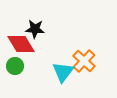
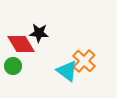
black star: moved 4 px right, 4 px down
green circle: moved 2 px left
cyan triangle: moved 4 px right, 1 px up; rotated 30 degrees counterclockwise
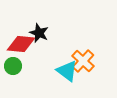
black star: rotated 18 degrees clockwise
red diamond: rotated 52 degrees counterclockwise
orange cross: moved 1 px left
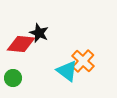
green circle: moved 12 px down
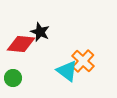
black star: moved 1 px right, 1 px up
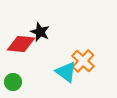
cyan triangle: moved 1 px left, 1 px down
green circle: moved 4 px down
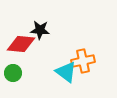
black star: moved 2 px up; rotated 18 degrees counterclockwise
orange cross: rotated 35 degrees clockwise
green circle: moved 9 px up
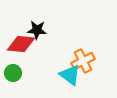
black star: moved 3 px left
orange cross: rotated 15 degrees counterclockwise
cyan triangle: moved 4 px right, 3 px down
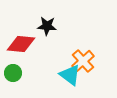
black star: moved 10 px right, 4 px up
orange cross: rotated 15 degrees counterclockwise
